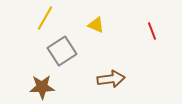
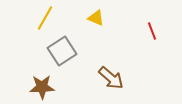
yellow triangle: moved 7 px up
brown arrow: moved 1 px up; rotated 48 degrees clockwise
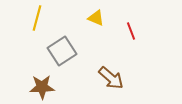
yellow line: moved 8 px left; rotated 15 degrees counterclockwise
red line: moved 21 px left
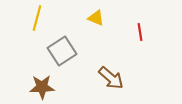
red line: moved 9 px right, 1 px down; rotated 12 degrees clockwise
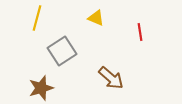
brown star: moved 1 px left, 1 px down; rotated 15 degrees counterclockwise
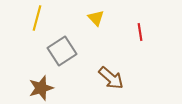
yellow triangle: rotated 24 degrees clockwise
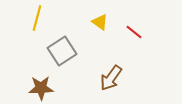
yellow triangle: moved 4 px right, 4 px down; rotated 12 degrees counterclockwise
red line: moved 6 px left; rotated 42 degrees counterclockwise
brown arrow: rotated 84 degrees clockwise
brown star: rotated 15 degrees clockwise
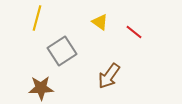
brown arrow: moved 2 px left, 2 px up
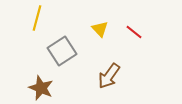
yellow triangle: moved 7 px down; rotated 12 degrees clockwise
brown star: rotated 25 degrees clockwise
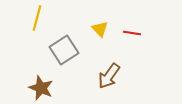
red line: moved 2 px left, 1 px down; rotated 30 degrees counterclockwise
gray square: moved 2 px right, 1 px up
